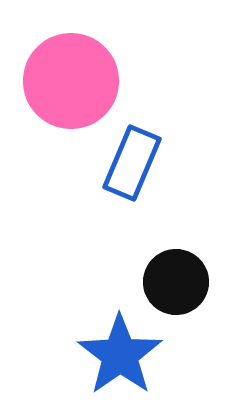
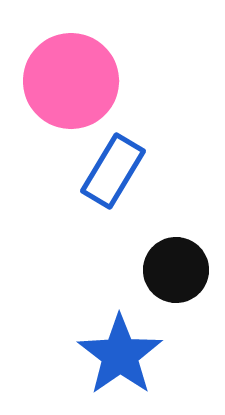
blue rectangle: moved 19 px left, 8 px down; rotated 8 degrees clockwise
black circle: moved 12 px up
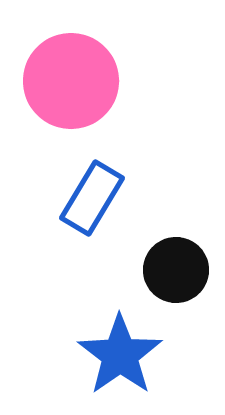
blue rectangle: moved 21 px left, 27 px down
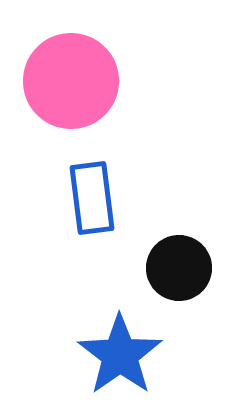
blue rectangle: rotated 38 degrees counterclockwise
black circle: moved 3 px right, 2 px up
